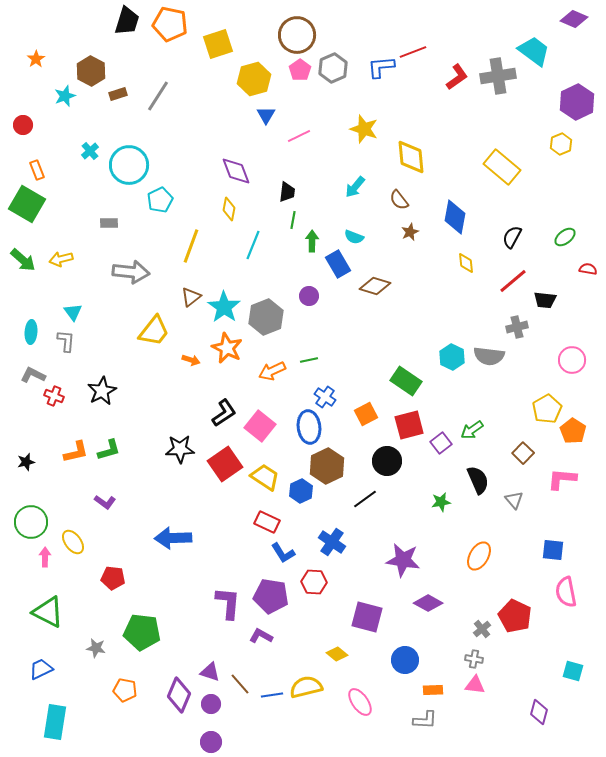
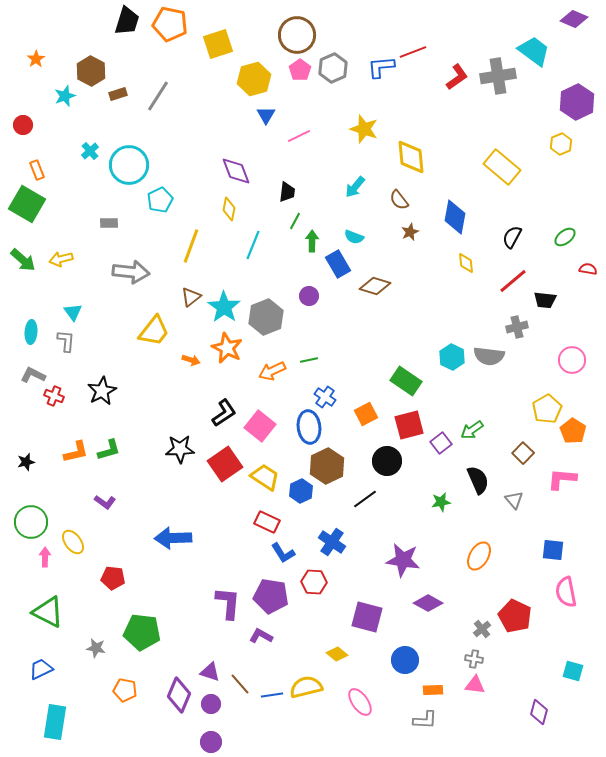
green line at (293, 220): moved 2 px right, 1 px down; rotated 18 degrees clockwise
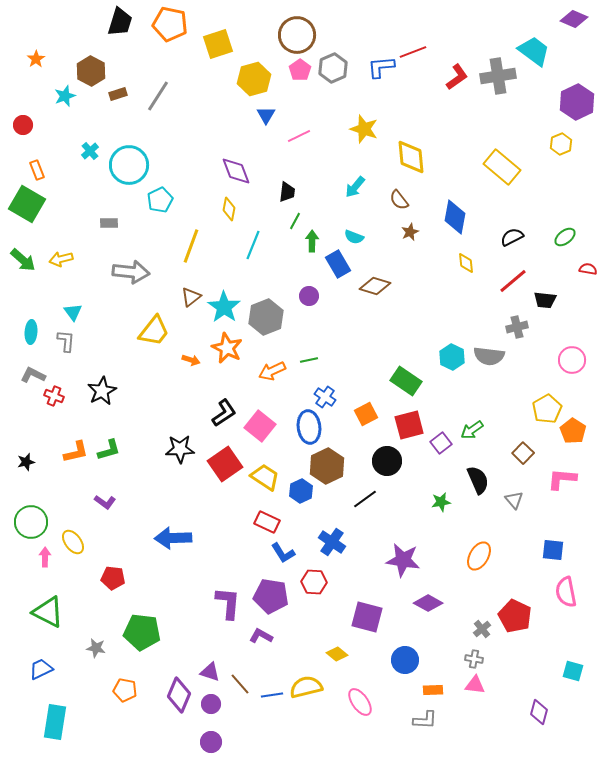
black trapezoid at (127, 21): moved 7 px left, 1 px down
black semicircle at (512, 237): rotated 35 degrees clockwise
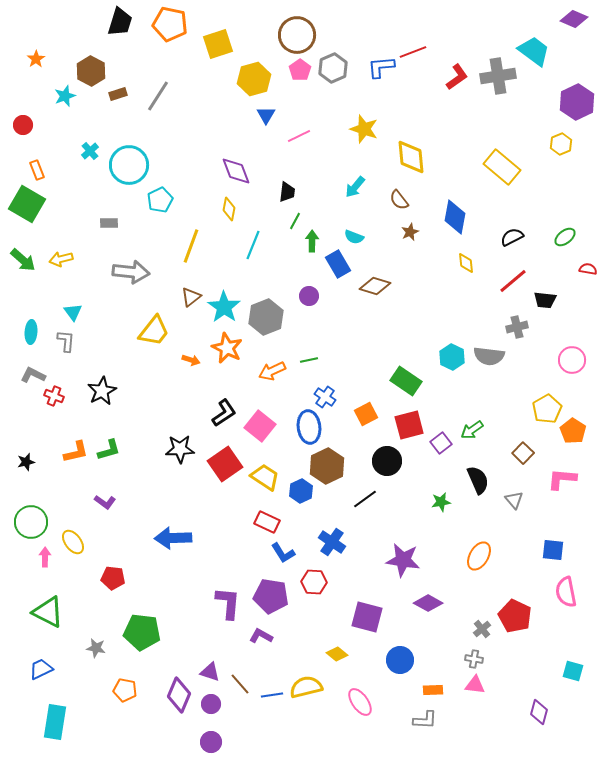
blue circle at (405, 660): moved 5 px left
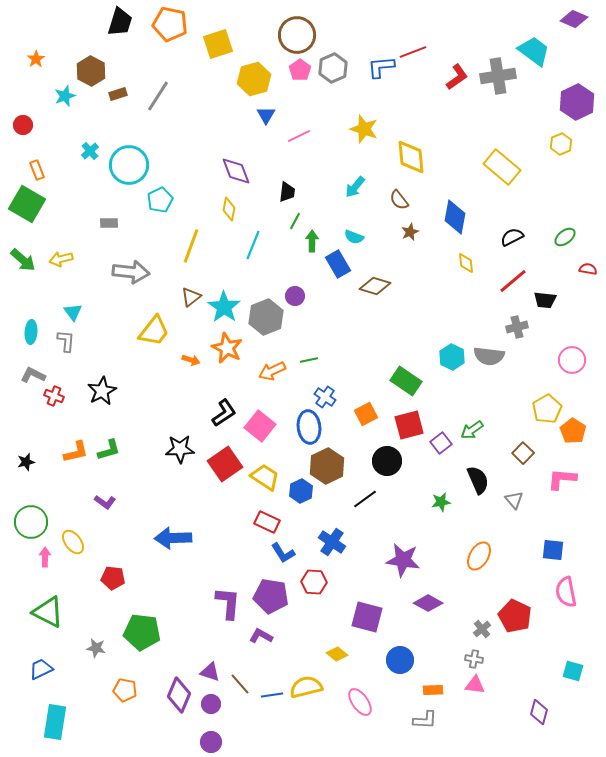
purple circle at (309, 296): moved 14 px left
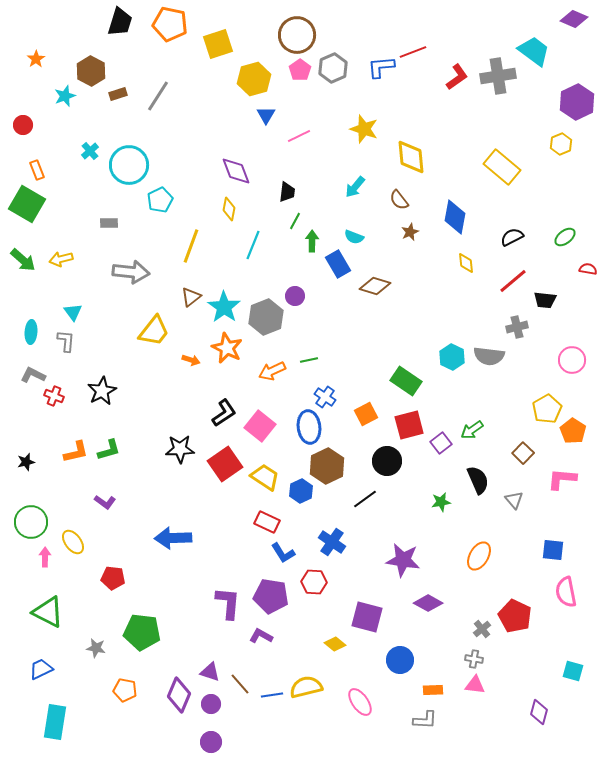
yellow diamond at (337, 654): moved 2 px left, 10 px up
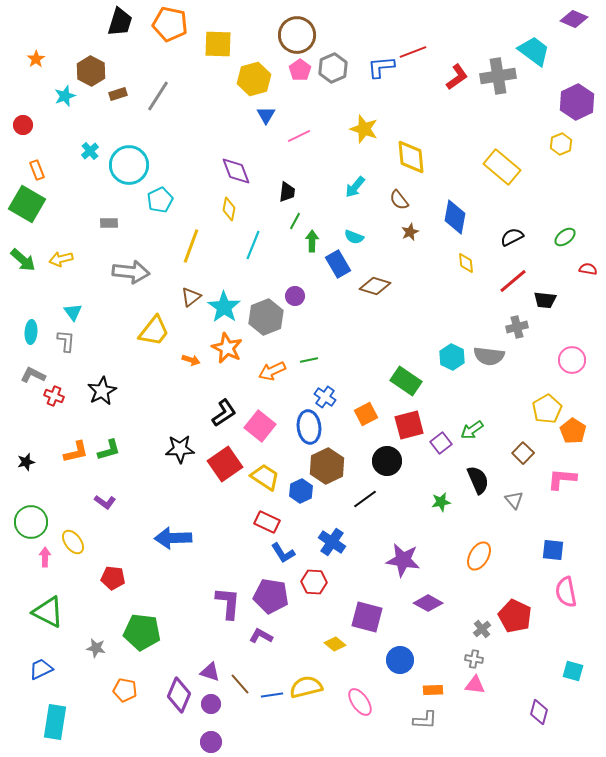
yellow square at (218, 44): rotated 20 degrees clockwise
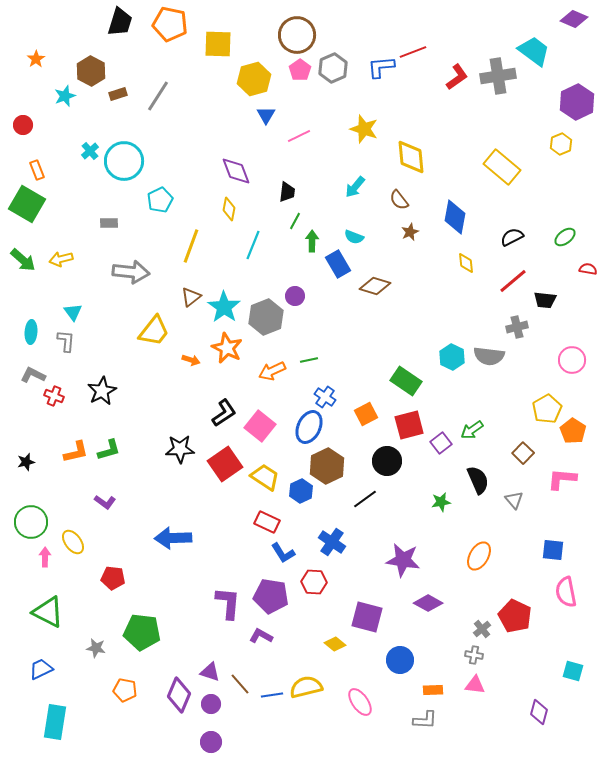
cyan circle at (129, 165): moved 5 px left, 4 px up
blue ellipse at (309, 427): rotated 32 degrees clockwise
gray cross at (474, 659): moved 4 px up
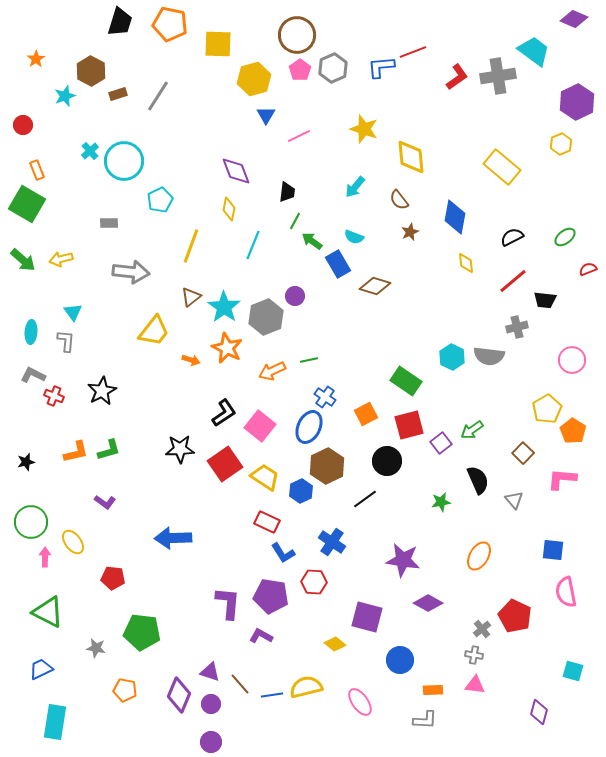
green arrow at (312, 241): rotated 55 degrees counterclockwise
red semicircle at (588, 269): rotated 30 degrees counterclockwise
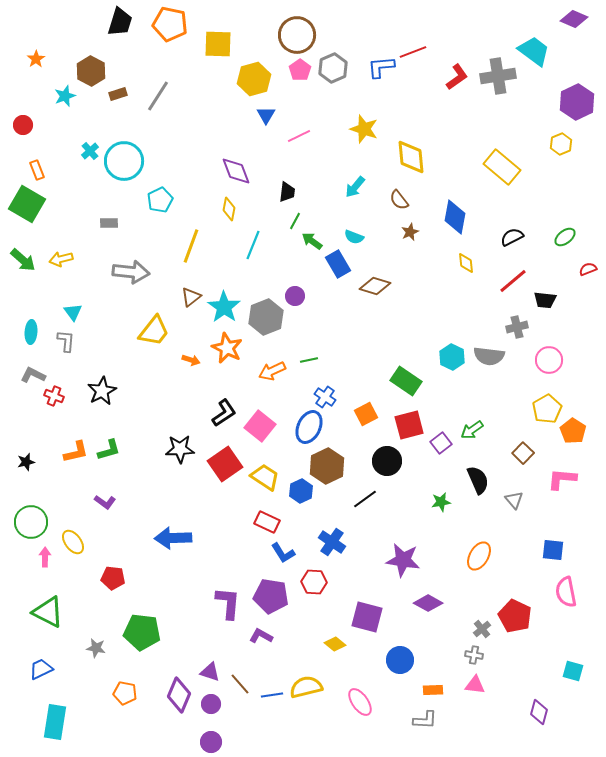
pink circle at (572, 360): moved 23 px left
orange pentagon at (125, 690): moved 3 px down
